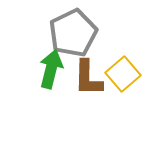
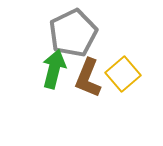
green arrow: moved 3 px right
brown L-shape: rotated 21 degrees clockwise
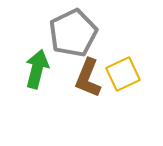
green arrow: moved 17 px left
yellow square: rotated 16 degrees clockwise
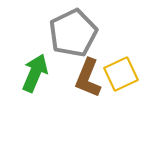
green arrow: moved 2 px left, 4 px down; rotated 9 degrees clockwise
yellow square: moved 2 px left
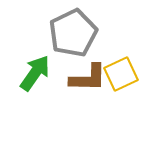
green arrow: rotated 12 degrees clockwise
brown L-shape: rotated 111 degrees counterclockwise
